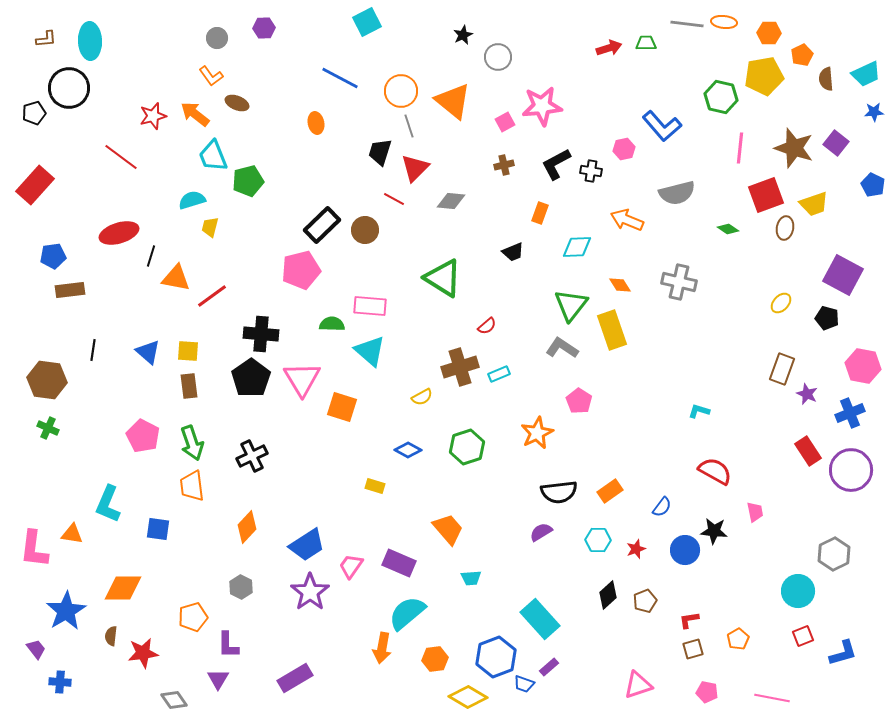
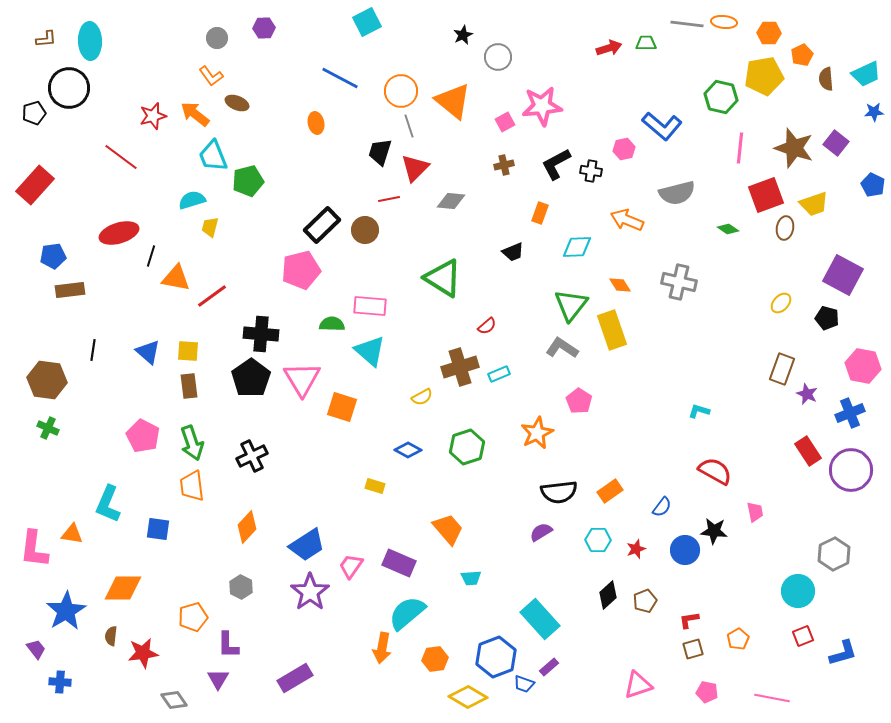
blue L-shape at (662, 126): rotated 9 degrees counterclockwise
red line at (394, 199): moved 5 px left; rotated 40 degrees counterclockwise
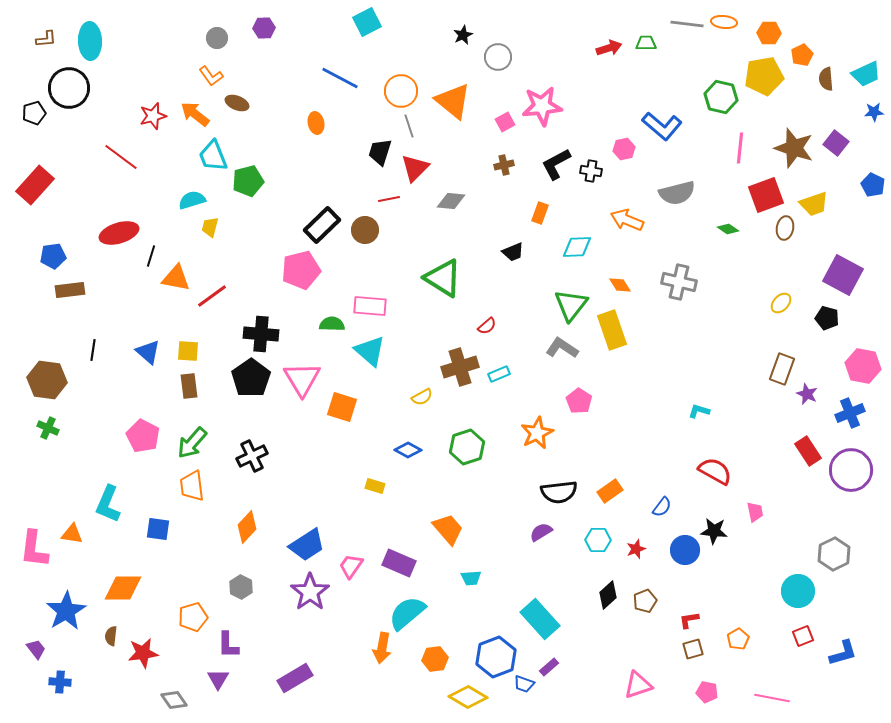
green arrow at (192, 443): rotated 60 degrees clockwise
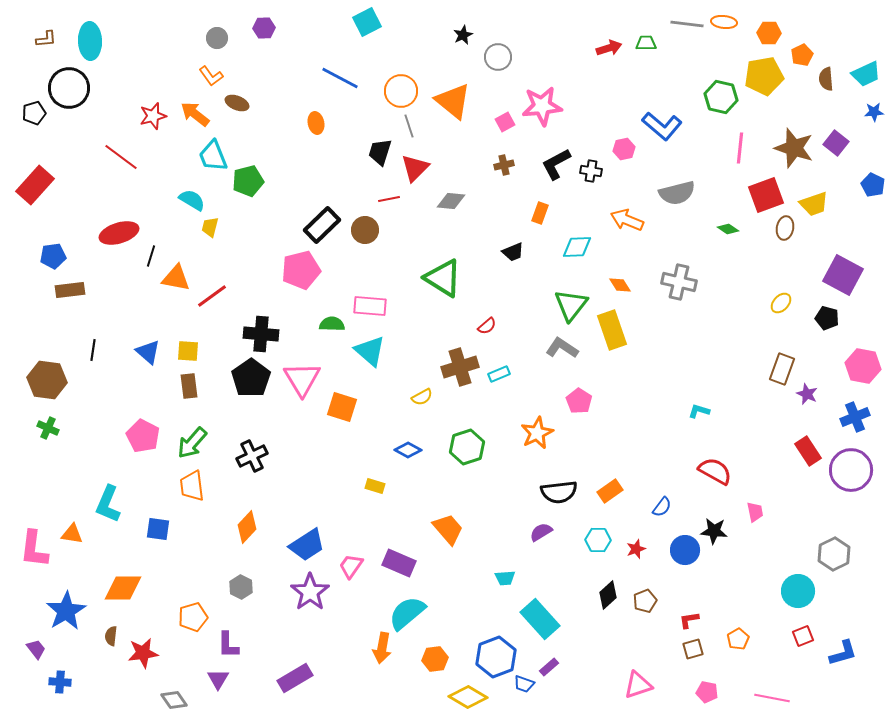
cyan semicircle at (192, 200): rotated 48 degrees clockwise
blue cross at (850, 413): moved 5 px right, 4 px down
cyan trapezoid at (471, 578): moved 34 px right
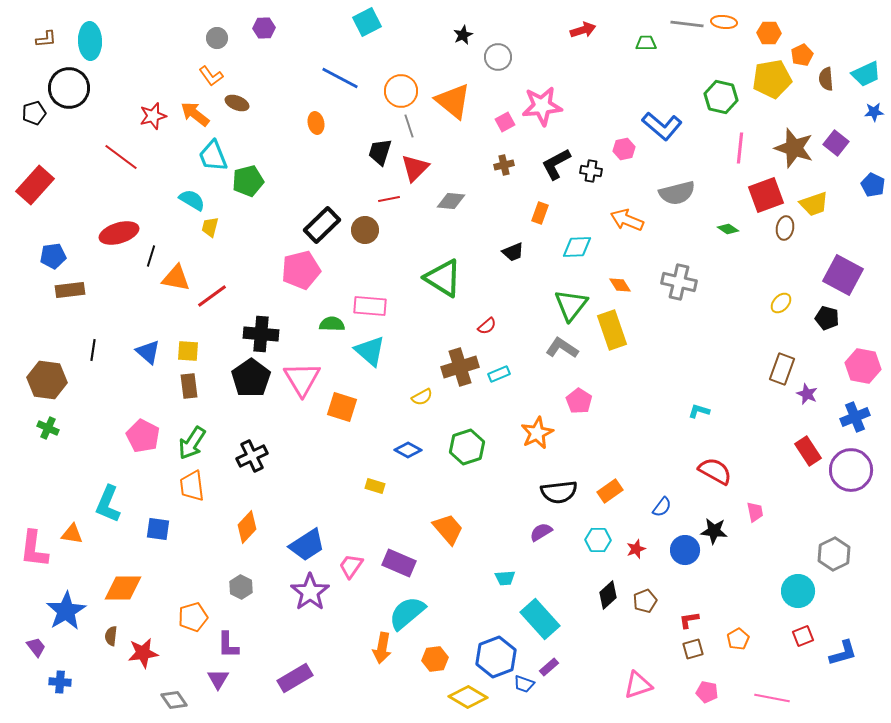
red arrow at (609, 48): moved 26 px left, 18 px up
yellow pentagon at (764, 76): moved 8 px right, 3 px down
green arrow at (192, 443): rotated 8 degrees counterclockwise
purple trapezoid at (36, 649): moved 2 px up
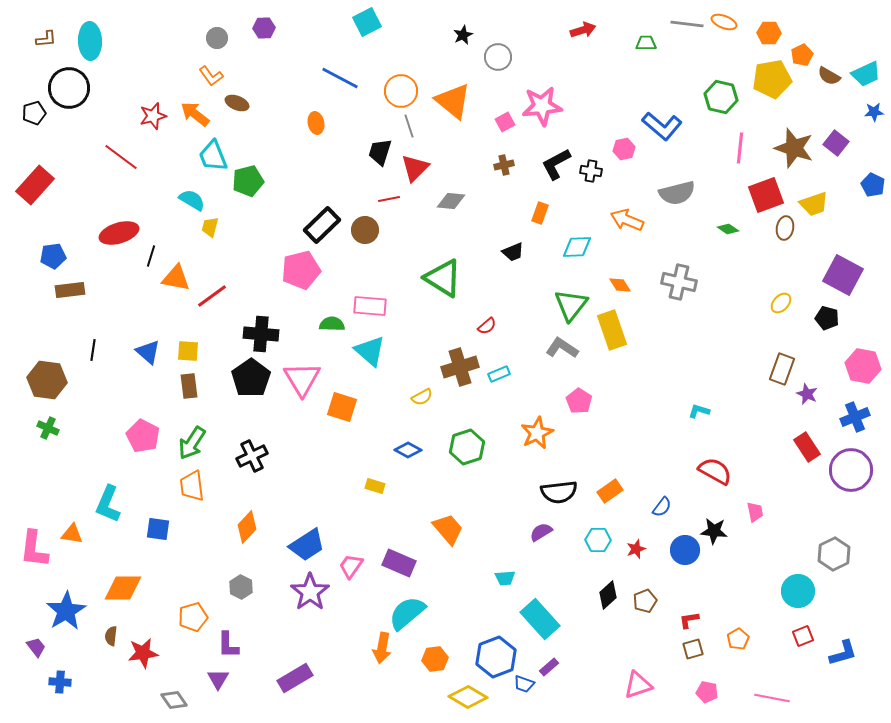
orange ellipse at (724, 22): rotated 15 degrees clockwise
brown semicircle at (826, 79): moved 3 px right, 3 px up; rotated 55 degrees counterclockwise
red rectangle at (808, 451): moved 1 px left, 4 px up
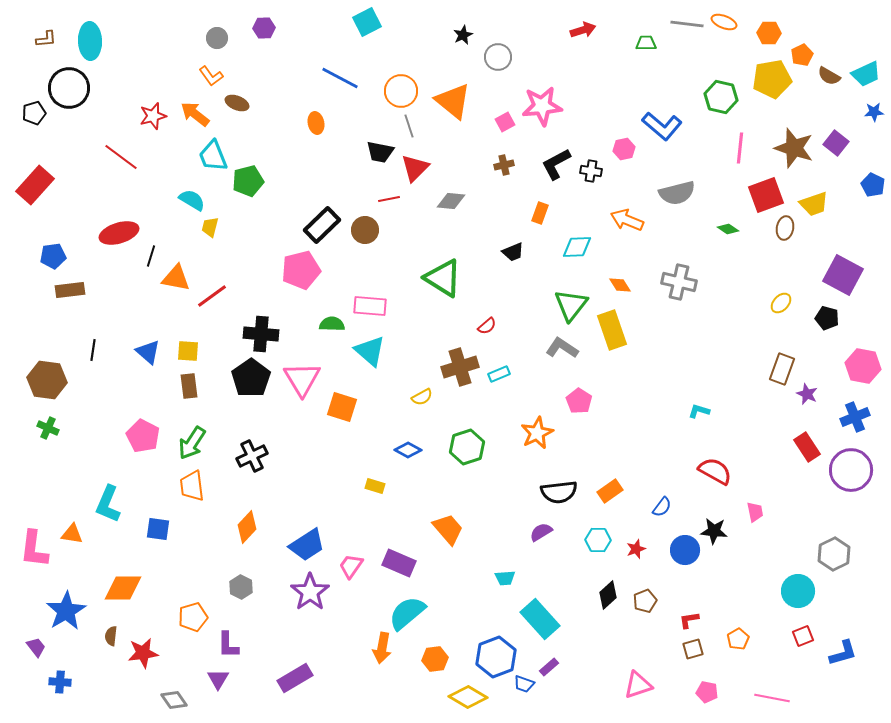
black trapezoid at (380, 152): rotated 96 degrees counterclockwise
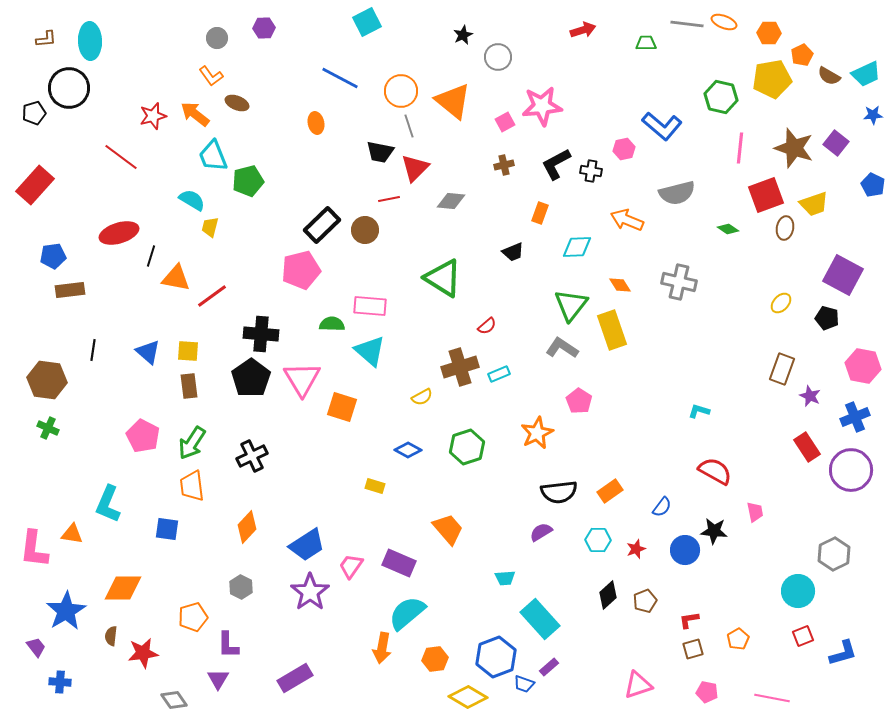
blue star at (874, 112): moved 1 px left, 3 px down
purple star at (807, 394): moved 3 px right, 2 px down
blue square at (158, 529): moved 9 px right
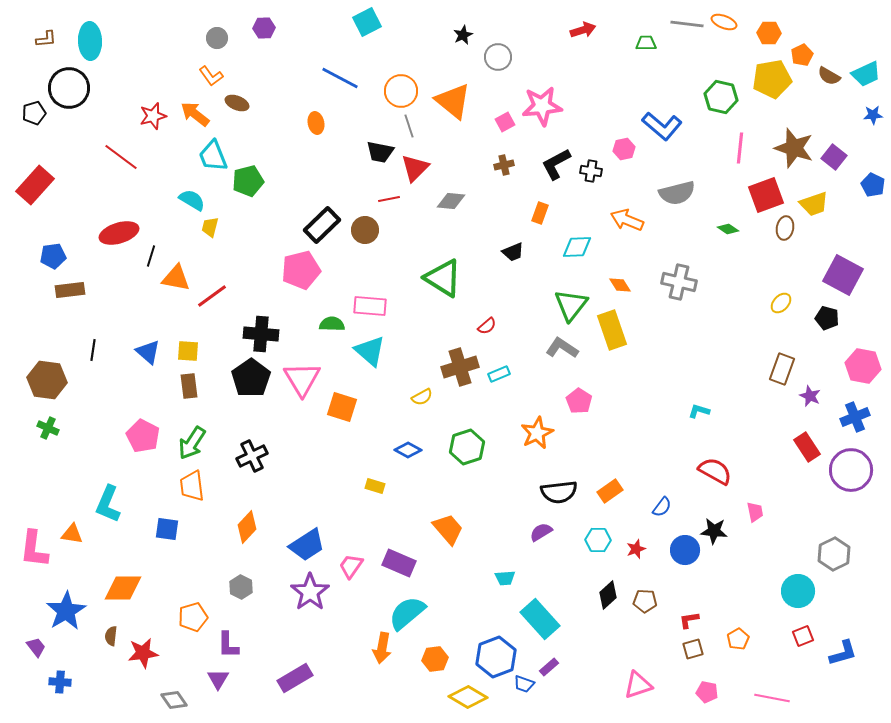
purple square at (836, 143): moved 2 px left, 14 px down
brown pentagon at (645, 601): rotated 25 degrees clockwise
